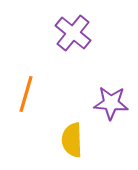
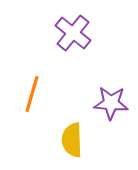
orange line: moved 6 px right
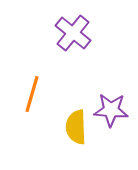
purple star: moved 7 px down
yellow semicircle: moved 4 px right, 13 px up
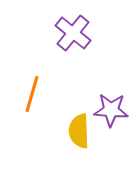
yellow semicircle: moved 3 px right, 4 px down
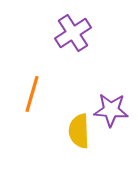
purple cross: rotated 18 degrees clockwise
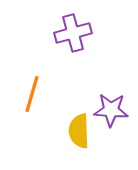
purple cross: rotated 18 degrees clockwise
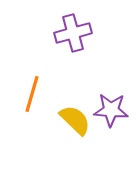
yellow semicircle: moved 4 px left, 11 px up; rotated 136 degrees clockwise
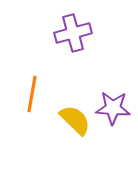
orange line: rotated 6 degrees counterclockwise
purple star: moved 2 px right, 2 px up
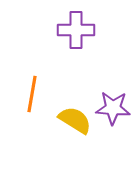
purple cross: moved 3 px right, 3 px up; rotated 15 degrees clockwise
yellow semicircle: rotated 12 degrees counterclockwise
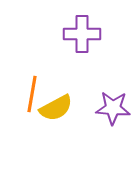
purple cross: moved 6 px right, 4 px down
yellow semicircle: moved 19 px left, 12 px up; rotated 120 degrees clockwise
